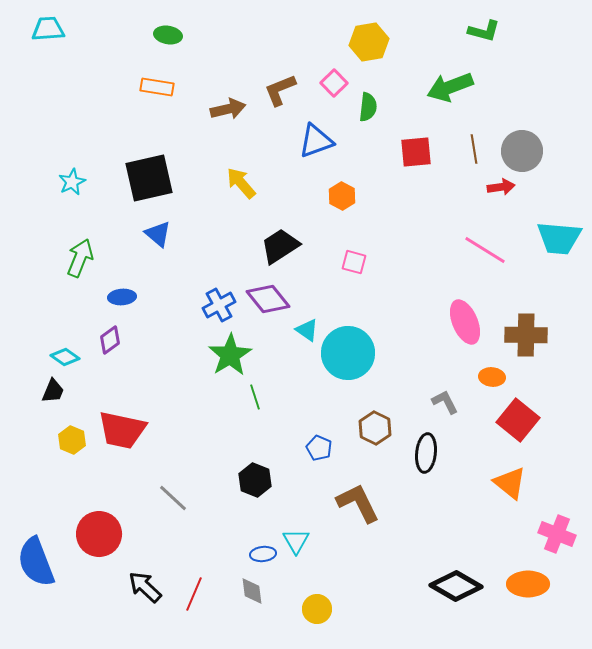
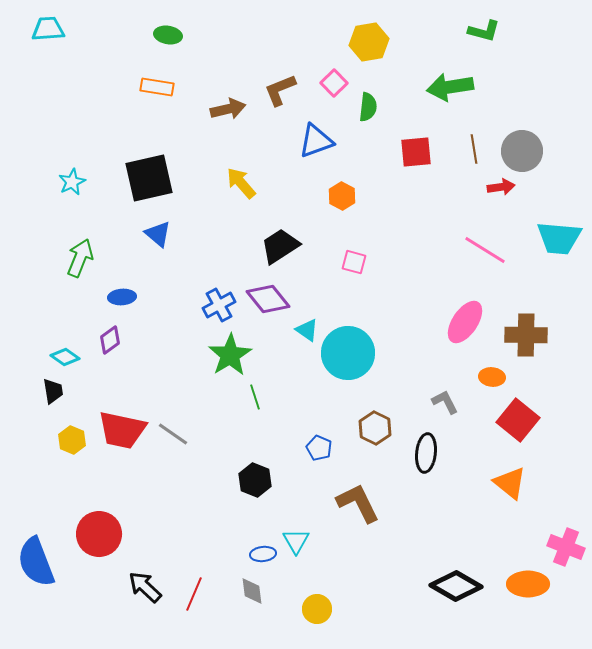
green arrow at (450, 87): rotated 12 degrees clockwise
pink ellipse at (465, 322): rotated 57 degrees clockwise
black trapezoid at (53, 391): rotated 32 degrees counterclockwise
gray line at (173, 498): moved 64 px up; rotated 8 degrees counterclockwise
pink cross at (557, 534): moved 9 px right, 13 px down
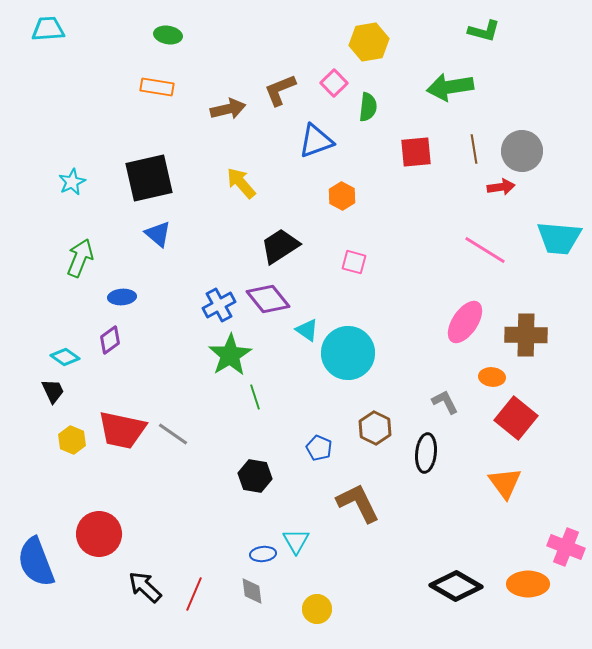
black trapezoid at (53, 391): rotated 16 degrees counterclockwise
red square at (518, 420): moved 2 px left, 2 px up
black hexagon at (255, 480): moved 4 px up; rotated 12 degrees counterclockwise
orange triangle at (510, 483): moved 5 px left; rotated 15 degrees clockwise
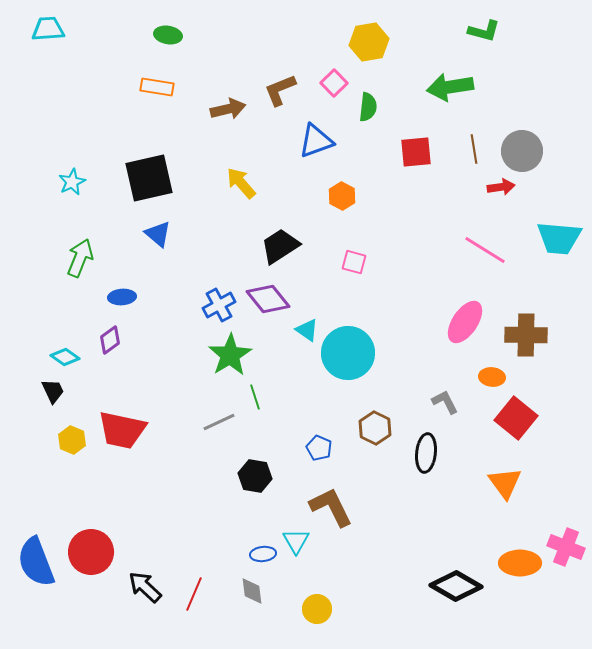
gray line at (173, 434): moved 46 px right, 12 px up; rotated 60 degrees counterclockwise
brown L-shape at (358, 503): moved 27 px left, 4 px down
red circle at (99, 534): moved 8 px left, 18 px down
orange ellipse at (528, 584): moved 8 px left, 21 px up
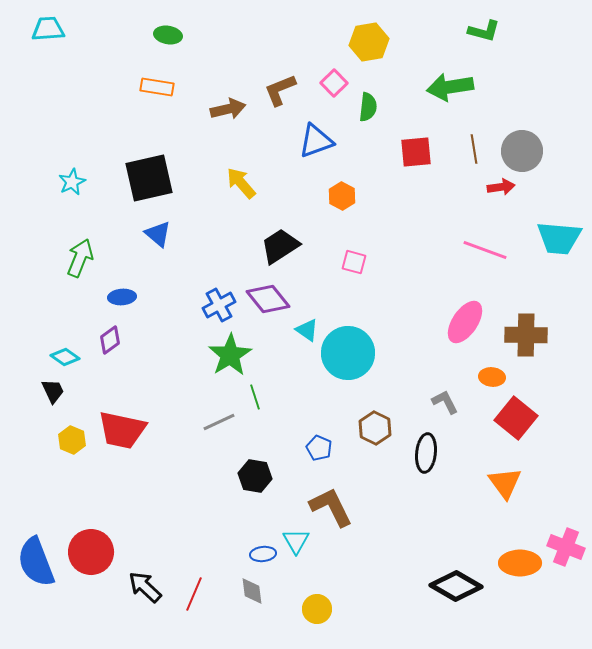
pink line at (485, 250): rotated 12 degrees counterclockwise
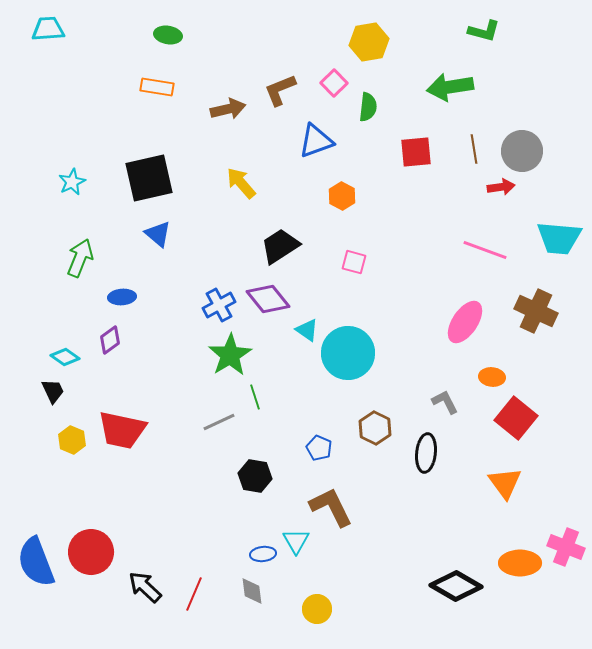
brown cross at (526, 335): moved 10 px right, 24 px up; rotated 24 degrees clockwise
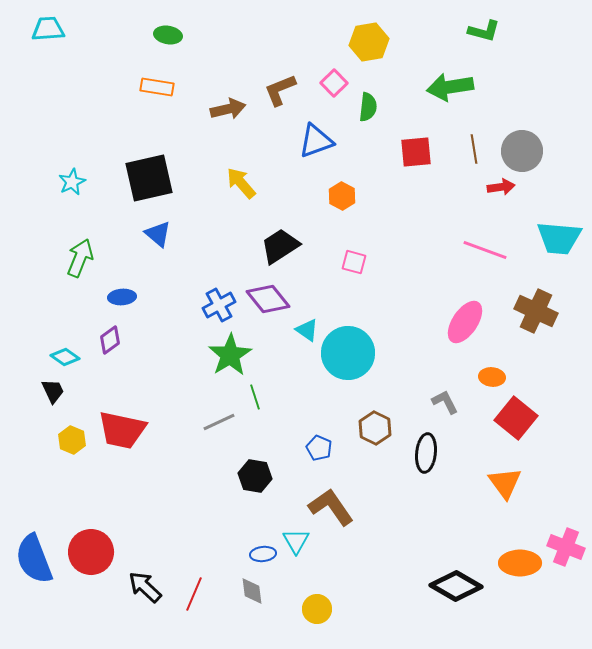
brown L-shape at (331, 507): rotated 9 degrees counterclockwise
blue semicircle at (36, 562): moved 2 px left, 3 px up
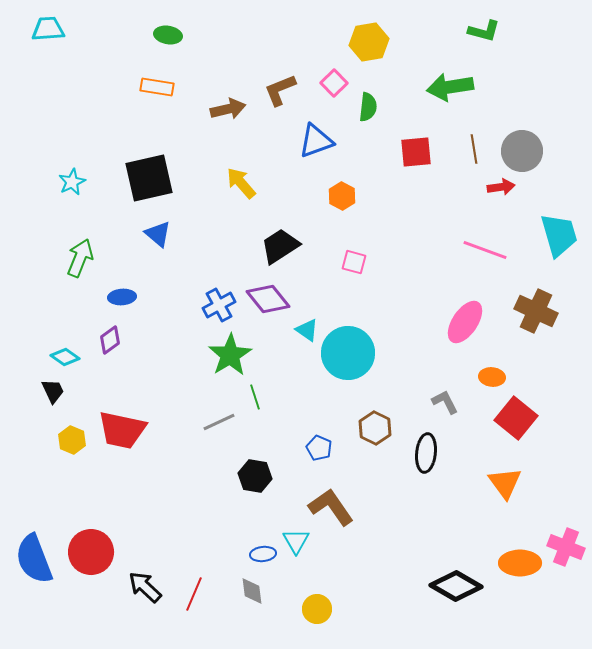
cyan trapezoid at (559, 238): moved 3 px up; rotated 111 degrees counterclockwise
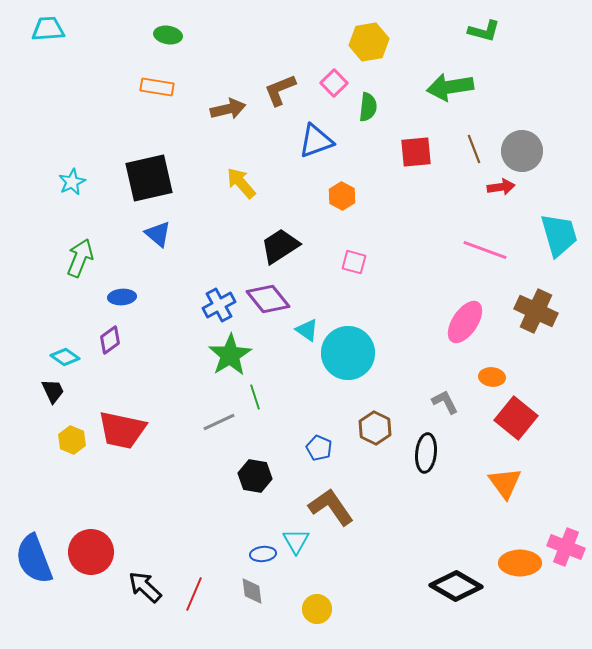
brown line at (474, 149): rotated 12 degrees counterclockwise
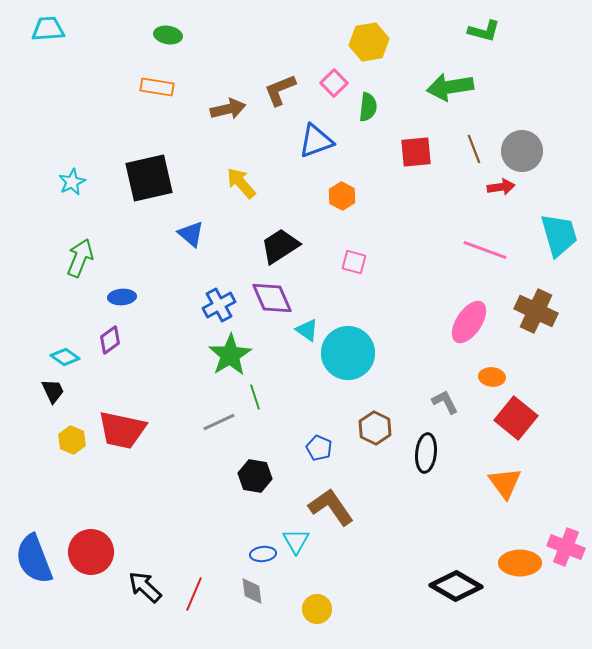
blue triangle at (158, 234): moved 33 px right
purple diamond at (268, 299): moved 4 px right, 1 px up; rotated 15 degrees clockwise
pink ellipse at (465, 322): moved 4 px right
